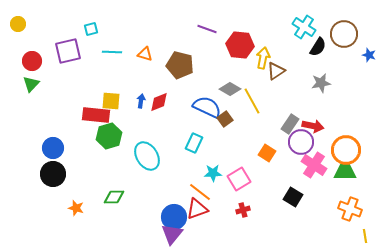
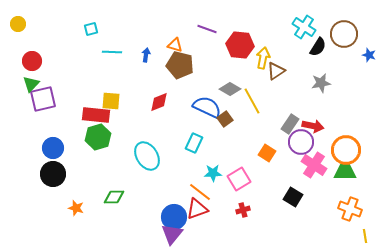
purple square at (68, 51): moved 25 px left, 48 px down
orange triangle at (145, 54): moved 30 px right, 9 px up
blue arrow at (141, 101): moved 5 px right, 46 px up
green hexagon at (109, 136): moved 11 px left, 1 px down
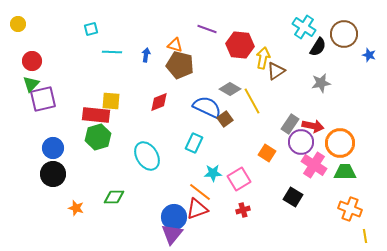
orange circle at (346, 150): moved 6 px left, 7 px up
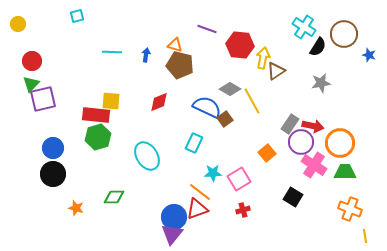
cyan square at (91, 29): moved 14 px left, 13 px up
orange square at (267, 153): rotated 18 degrees clockwise
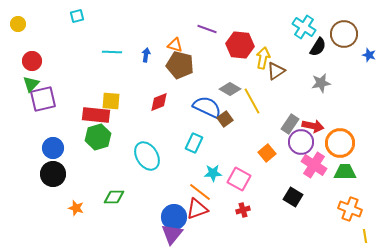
pink square at (239, 179): rotated 30 degrees counterclockwise
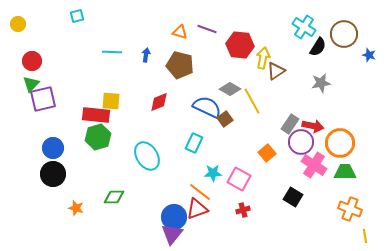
orange triangle at (175, 45): moved 5 px right, 13 px up
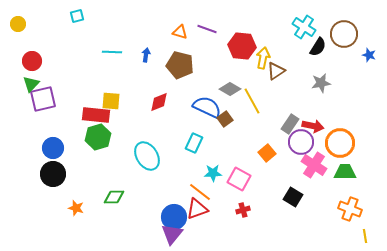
red hexagon at (240, 45): moved 2 px right, 1 px down
